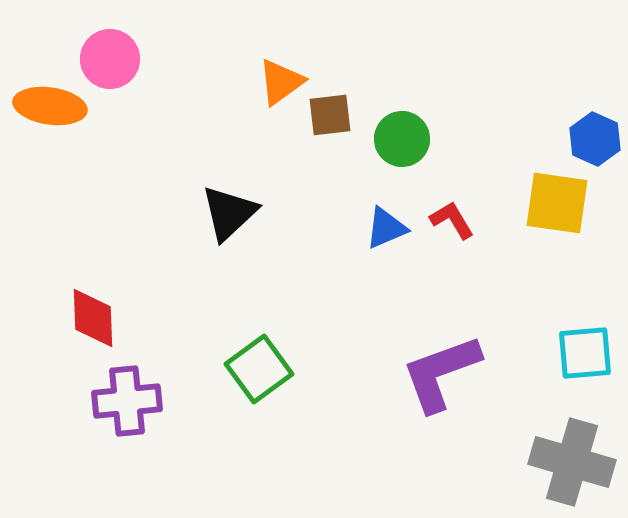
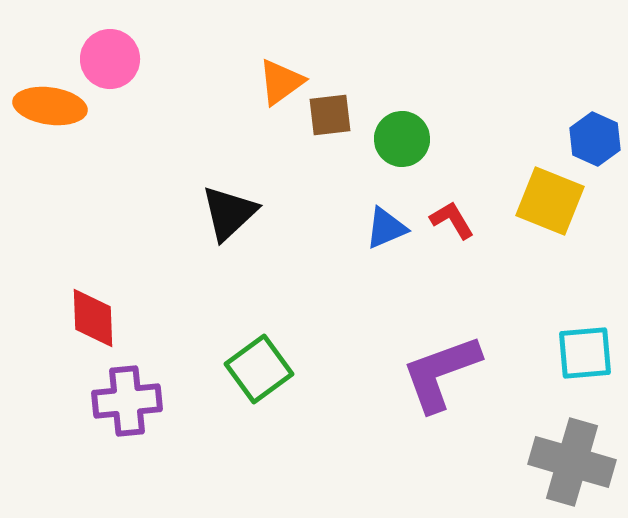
yellow square: moved 7 px left, 2 px up; rotated 14 degrees clockwise
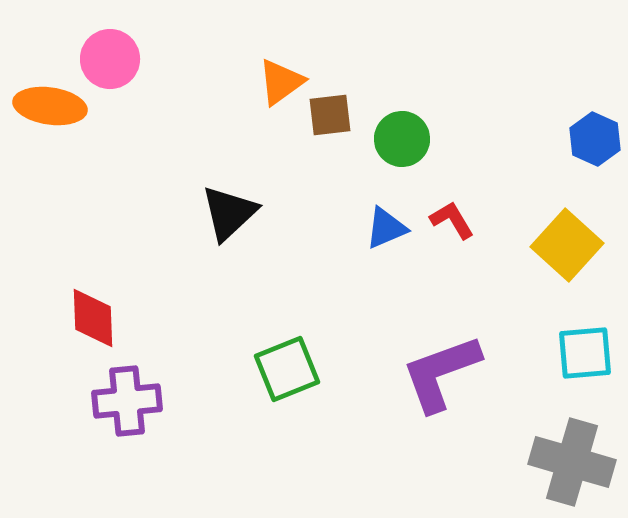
yellow square: moved 17 px right, 44 px down; rotated 20 degrees clockwise
green square: moved 28 px right; rotated 14 degrees clockwise
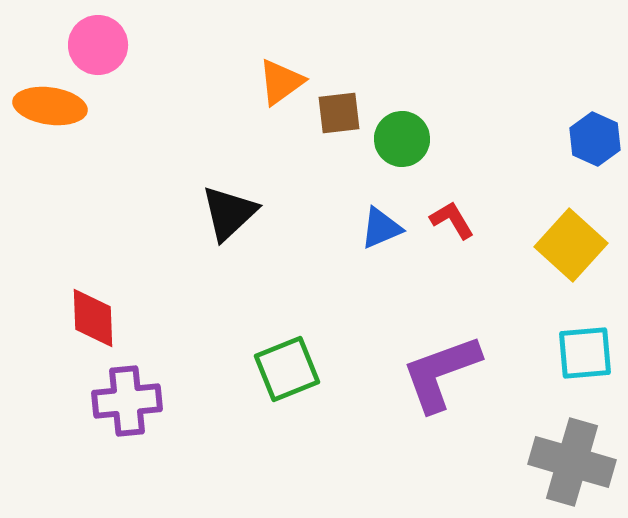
pink circle: moved 12 px left, 14 px up
brown square: moved 9 px right, 2 px up
blue triangle: moved 5 px left
yellow square: moved 4 px right
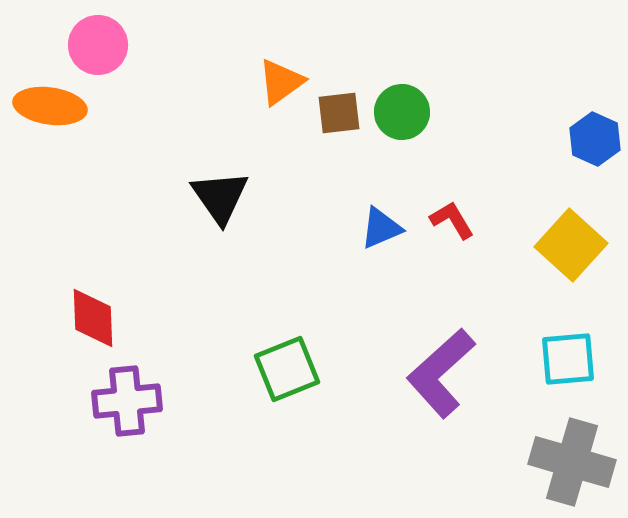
green circle: moved 27 px up
black triangle: moved 9 px left, 16 px up; rotated 22 degrees counterclockwise
cyan square: moved 17 px left, 6 px down
purple L-shape: rotated 22 degrees counterclockwise
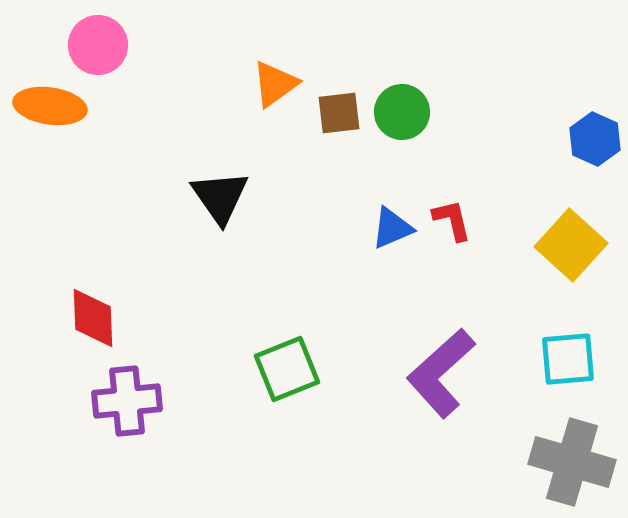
orange triangle: moved 6 px left, 2 px down
red L-shape: rotated 18 degrees clockwise
blue triangle: moved 11 px right
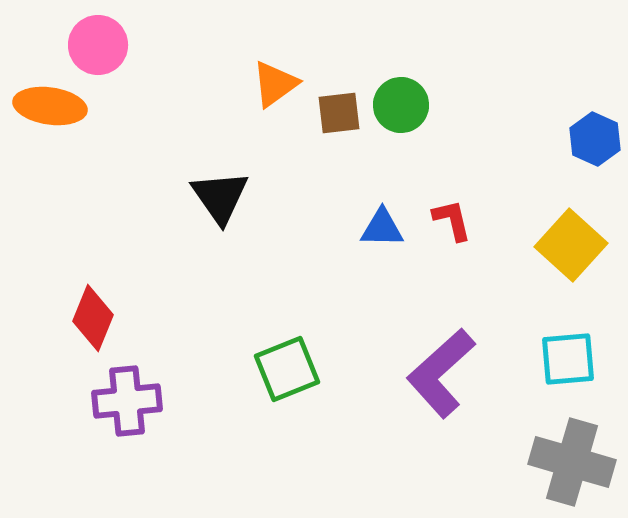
green circle: moved 1 px left, 7 px up
blue triangle: moved 10 px left; rotated 24 degrees clockwise
red diamond: rotated 24 degrees clockwise
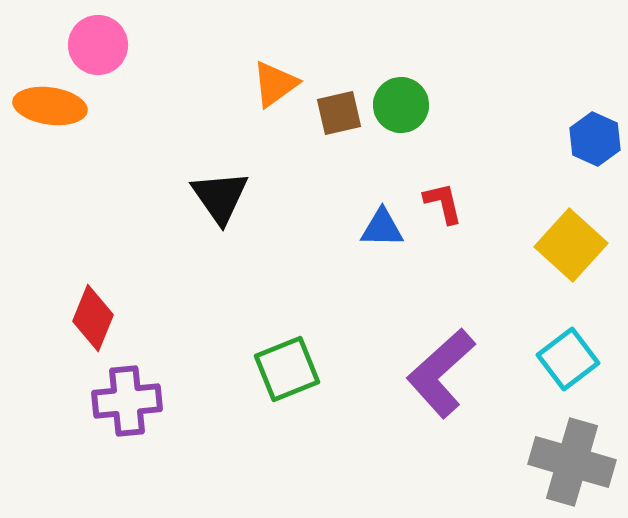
brown square: rotated 6 degrees counterclockwise
red L-shape: moved 9 px left, 17 px up
cyan square: rotated 32 degrees counterclockwise
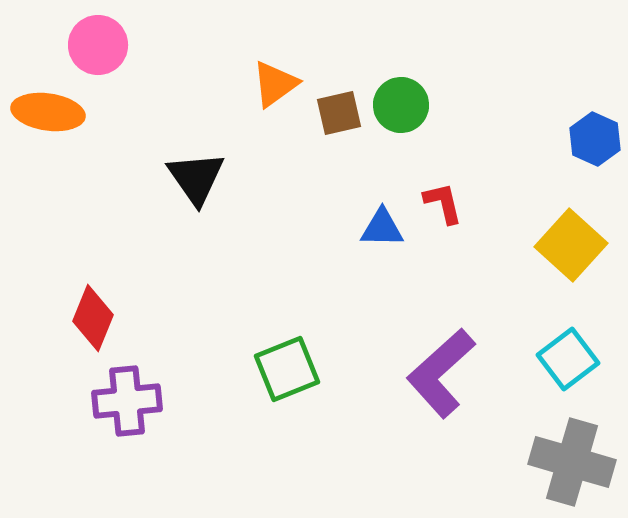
orange ellipse: moved 2 px left, 6 px down
black triangle: moved 24 px left, 19 px up
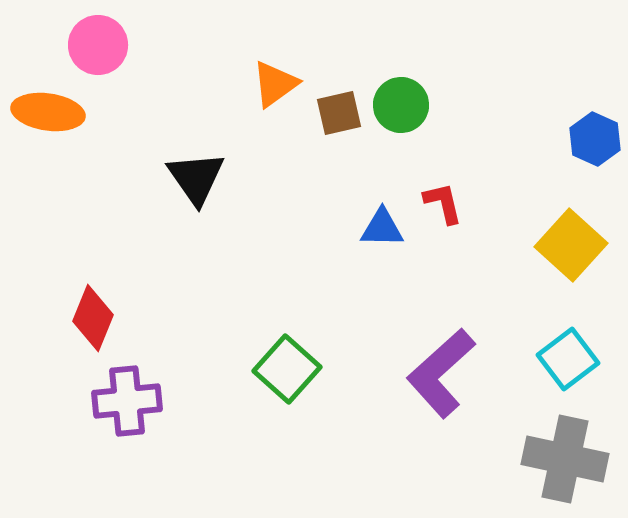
green square: rotated 26 degrees counterclockwise
gray cross: moved 7 px left, 3 px up; rotated 4 degrees counterclockwise
